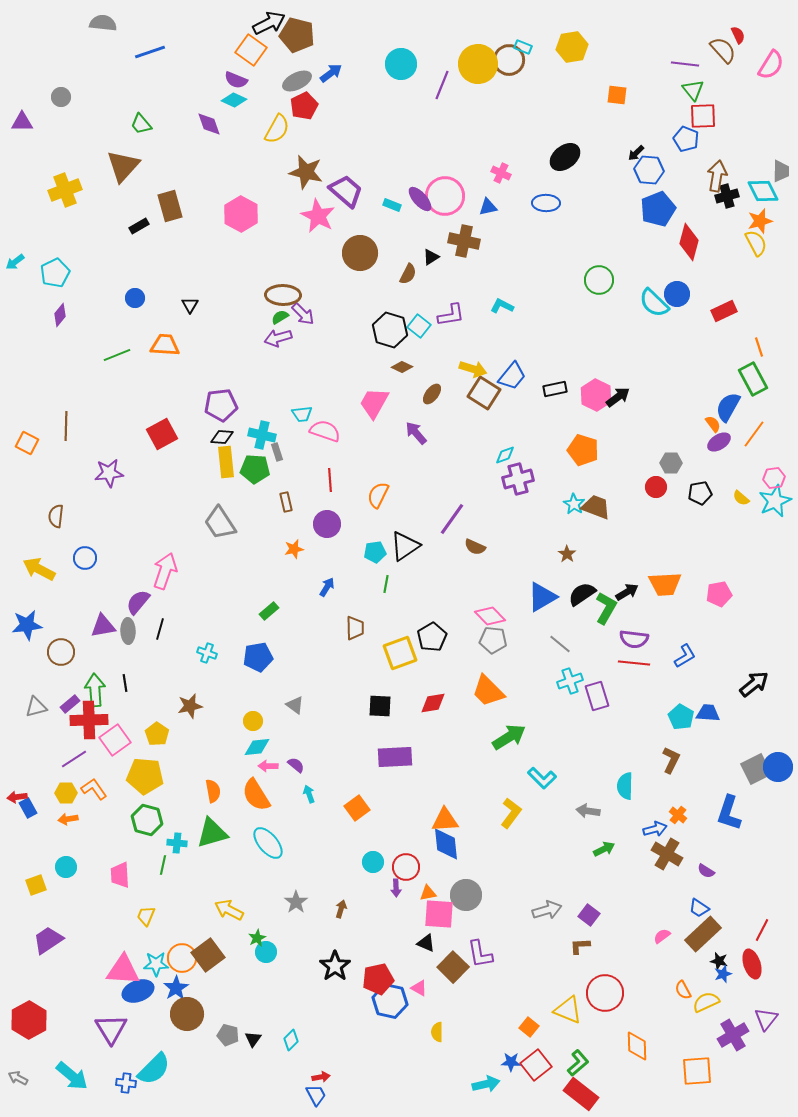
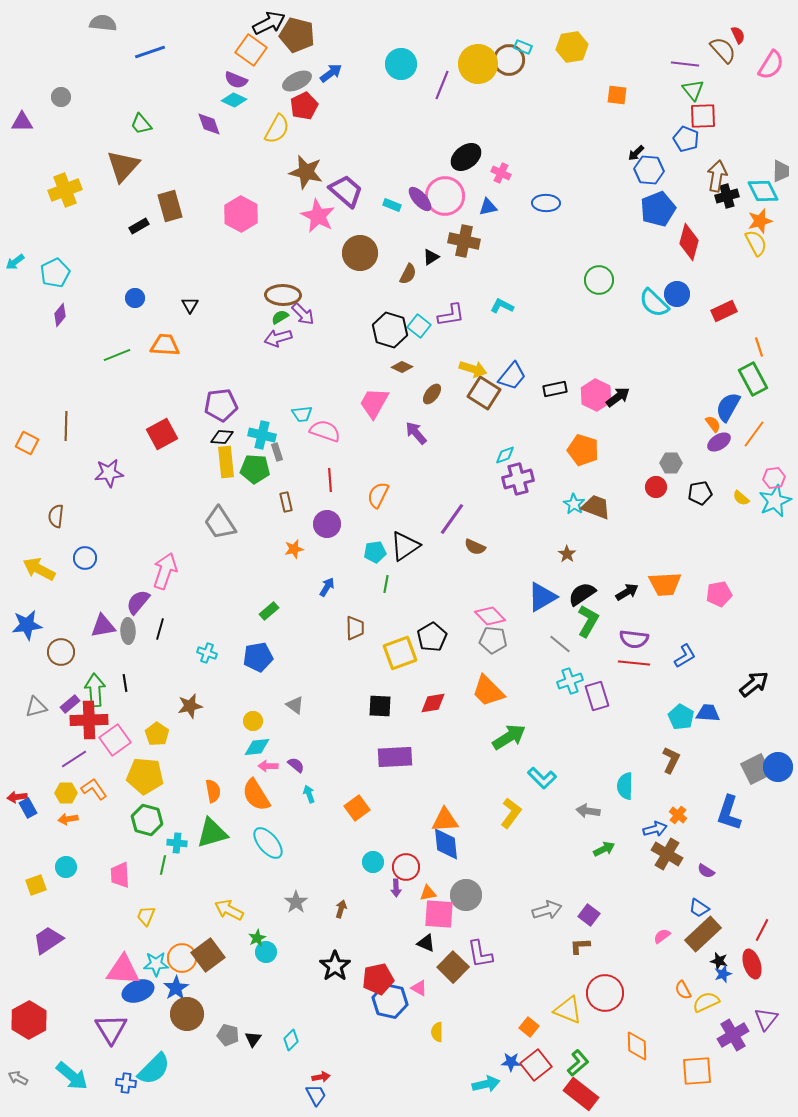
black ellipse at (565, 157): moved 99 px left
green L-shape at (606, 608): moved 18 px left, 13 px down
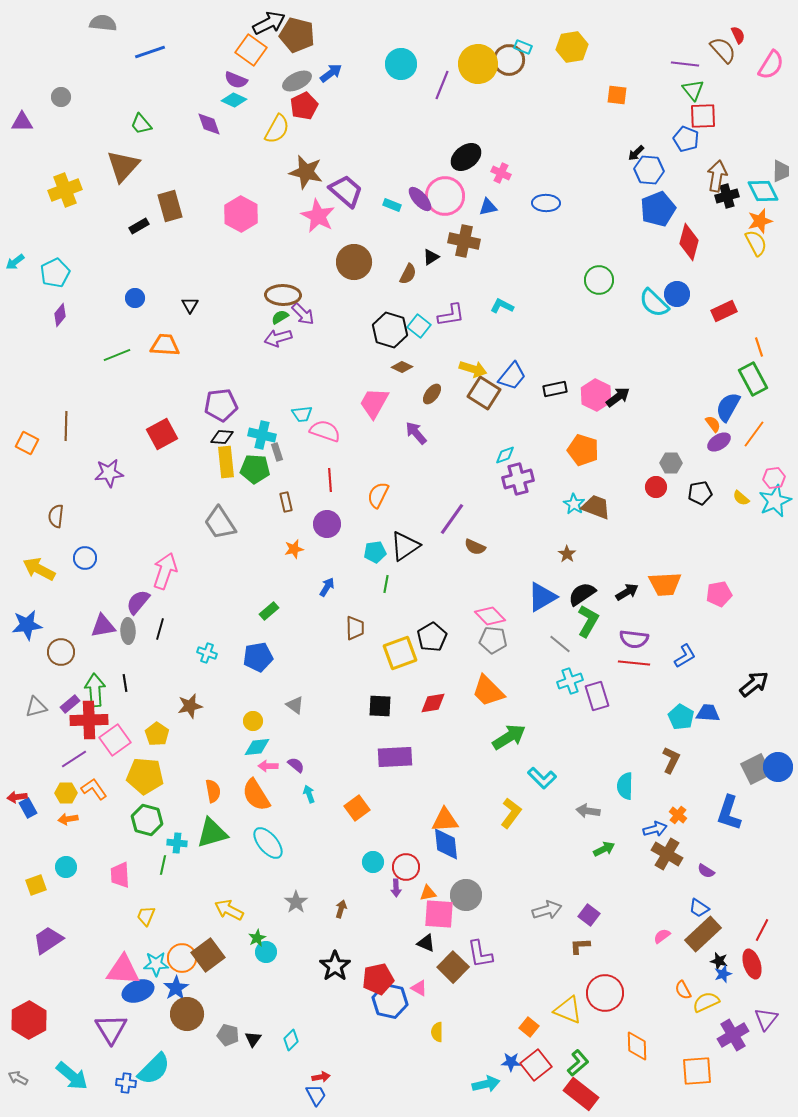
brown circle at (360, 253): moved 6 px left, 9 px down
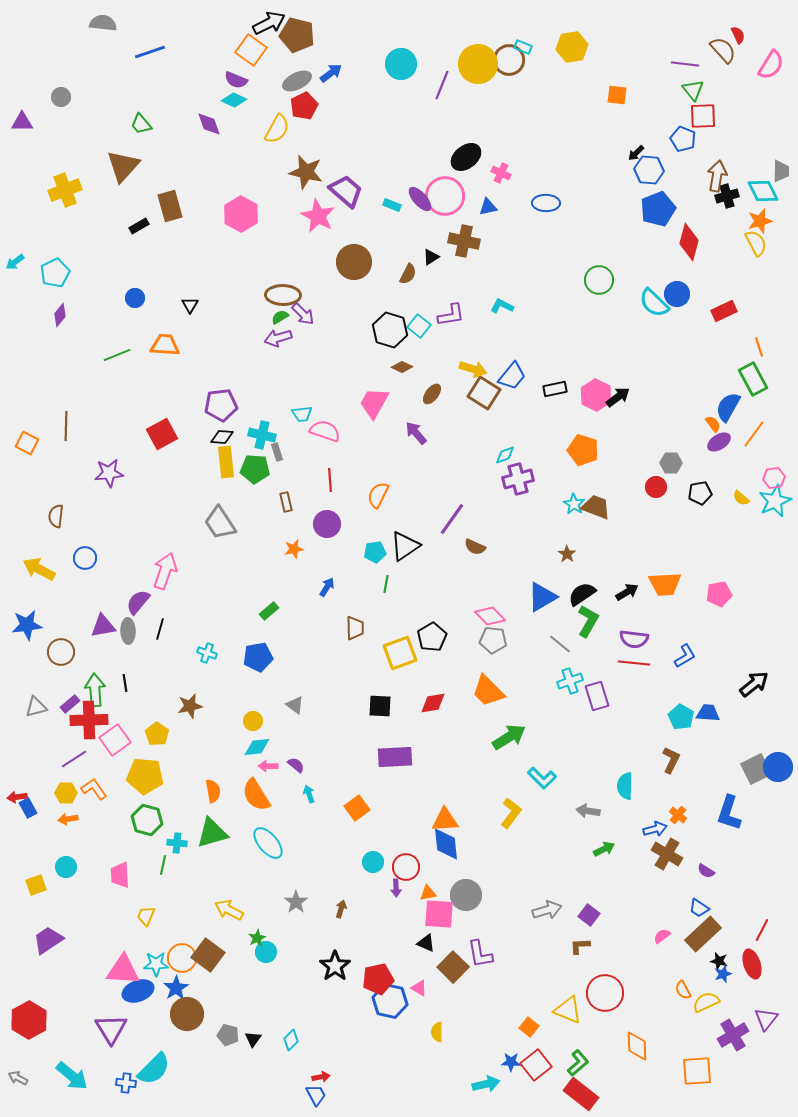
blue pentagon at (686, 139): moved 3 px left
brown square at (208, 955): rotated 16 degrees counterclockwise
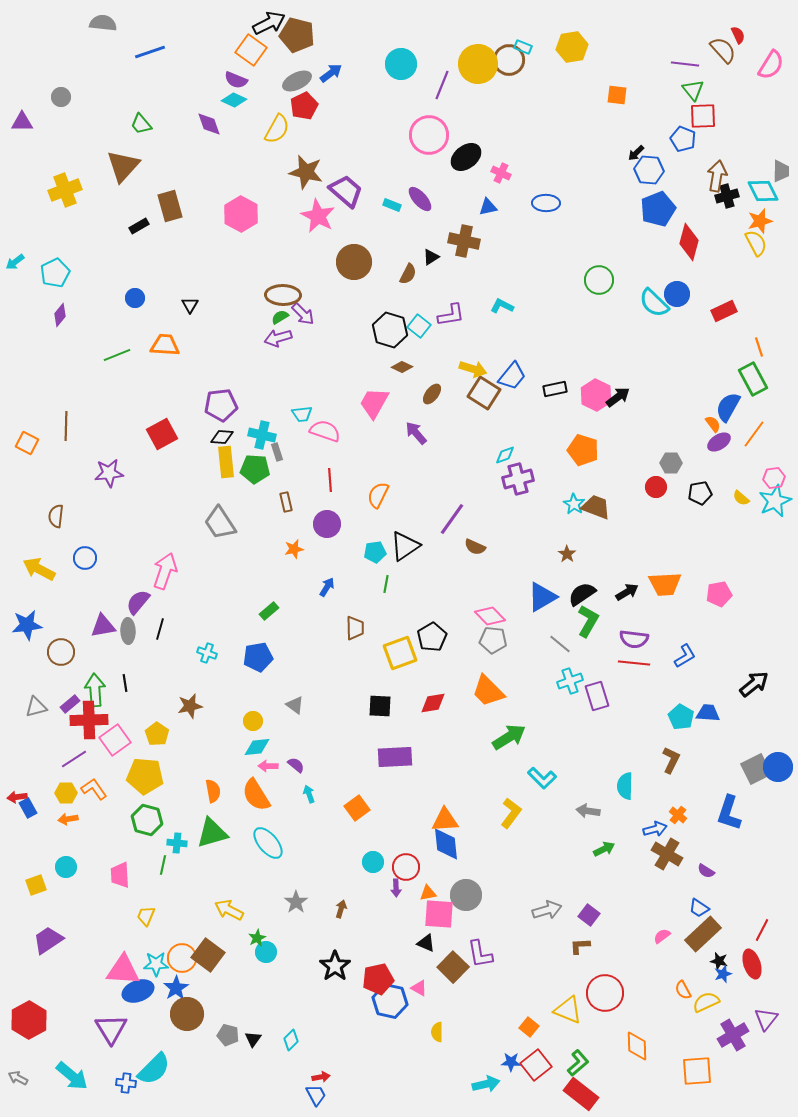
pink circle at (445, 196): moved 16 px left, 61 px up
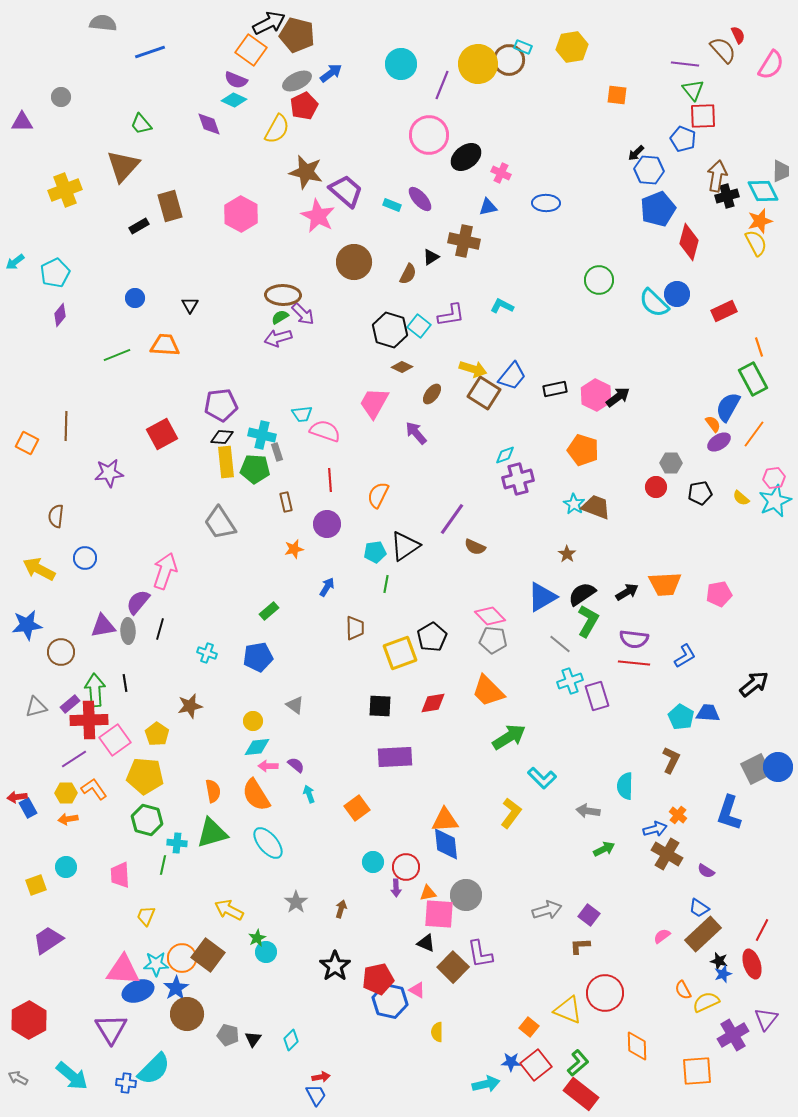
pink triangle at (419, 988): moved 2 px left, 2 px down
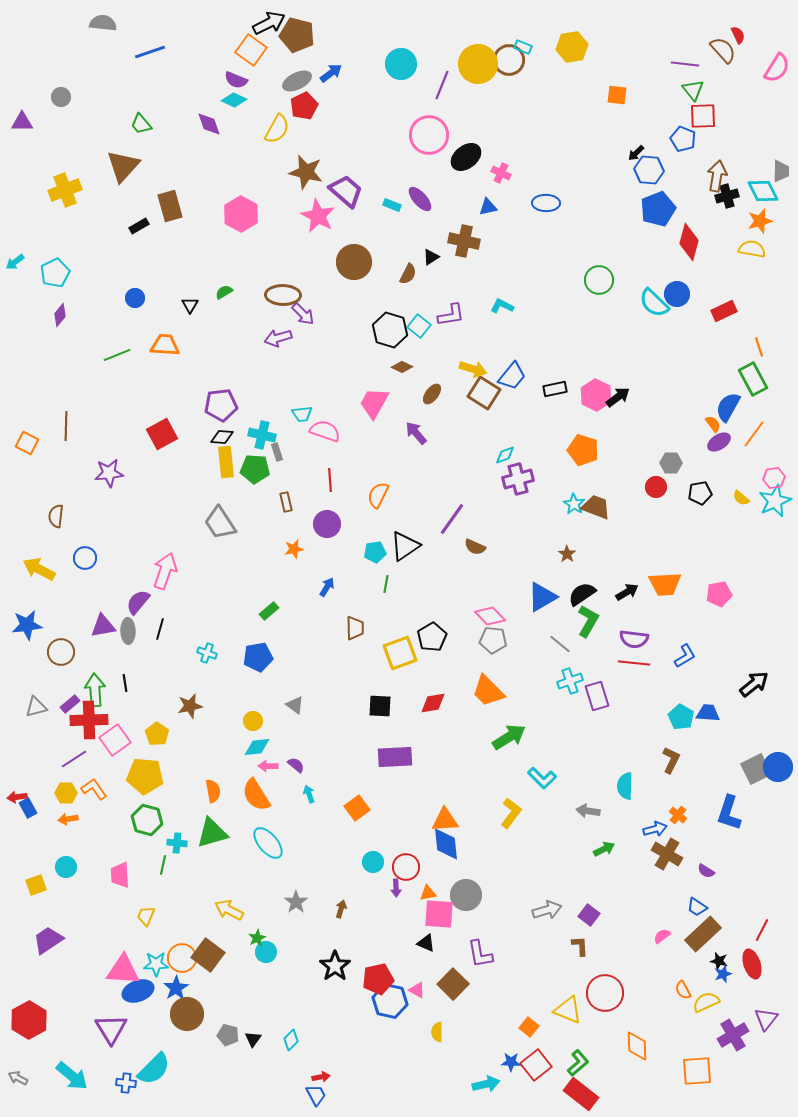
pink semicircle at (771, 65): moved 6 px right, 3 px down
yellow semicircle at (756, 243): moved 4 px left, 6 px down; rotated 52 degrees counterclockwise
green semicircle at (280, 317): moved 56 px left, 25 px up
blue trapezoid at (699, 908): moved 2 px left, 1 px up
brown L-shape at (580, 946): rotated 90 degrees clockwise
brown square at (453, 967): moved 17 px down
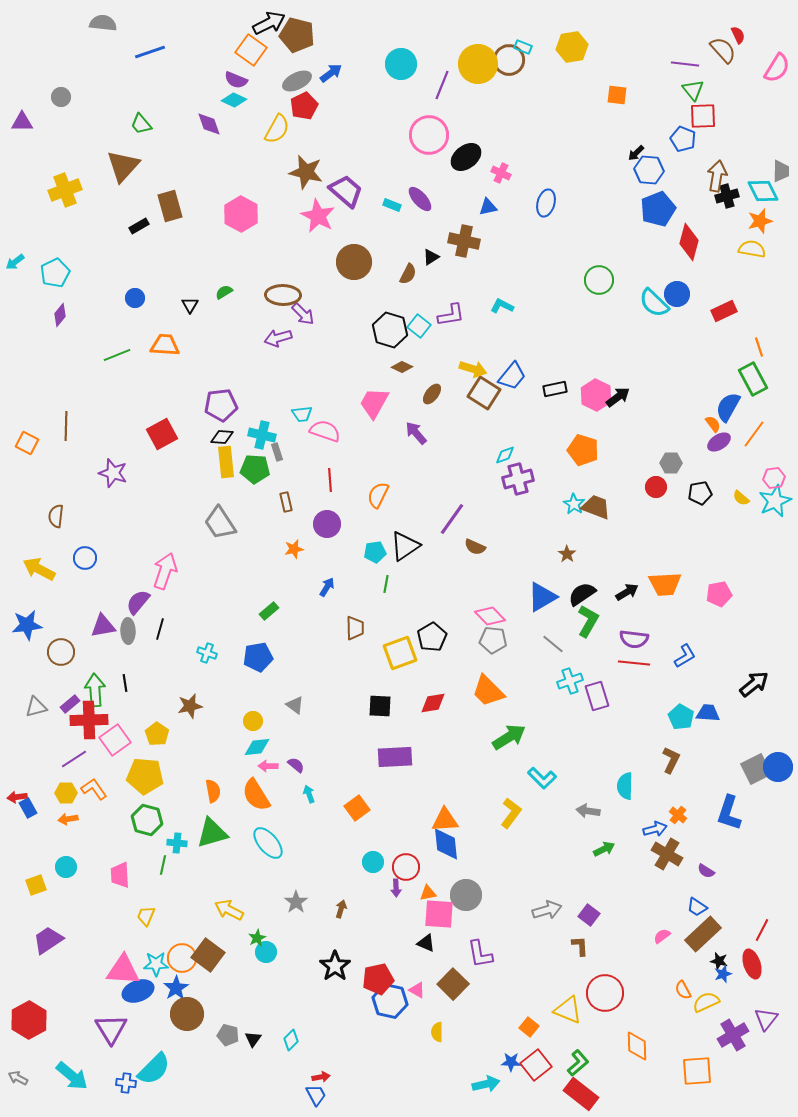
blue ellipse at (546, 203): rotated 76 degrees counterclockwise
purple star at (109, 473): moved 4 px right; rotated 24 degrees clockwise
gray line at (560, 644): moved 7 px left
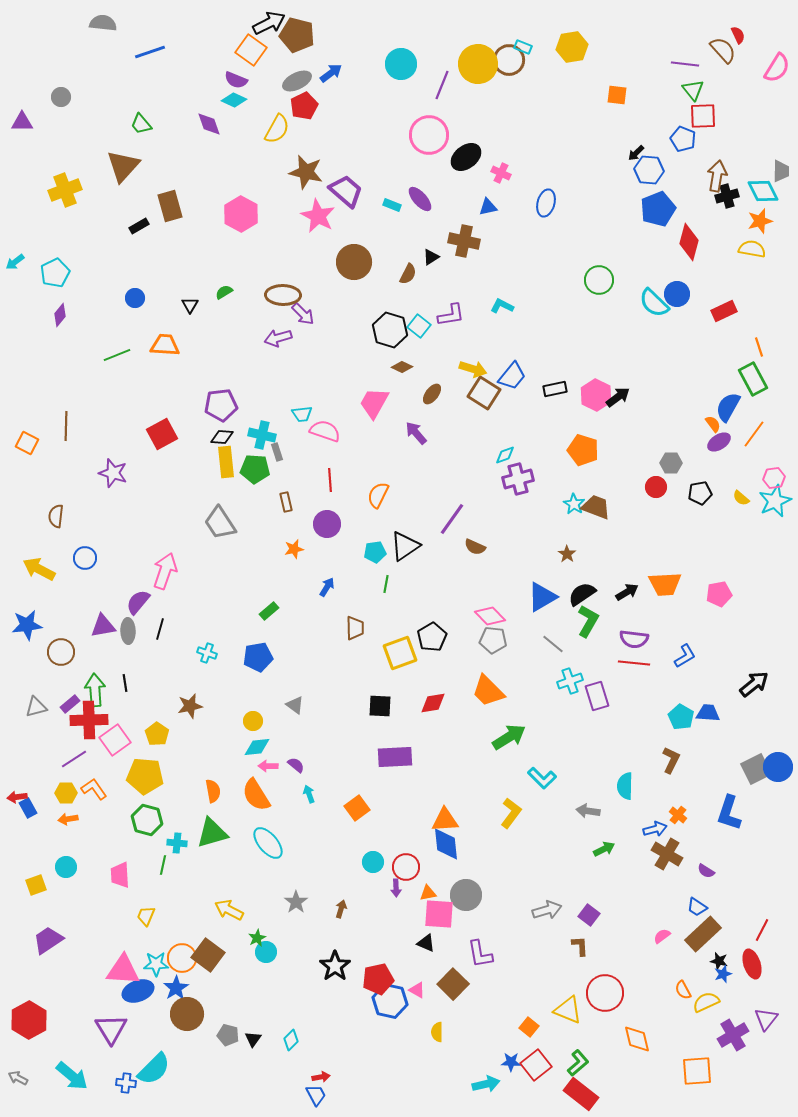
orange diamond at (637, 1046): moved 7 px up; rotated 12 degrees counterclockwise
